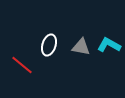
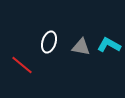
white ellipse: moved 3 px up
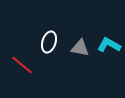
gray triangle: moved 1 px left, 1 px down
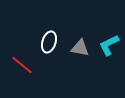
cyan L-shape: rotated 55 degrees counterclockwise
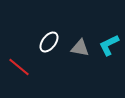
white ellipse: rotated 20 degrees clockwise
red line: moved 3 px left, 2 px down
